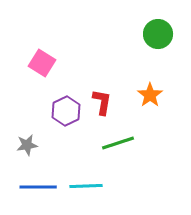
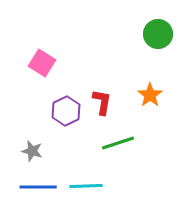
gray star: moved 5 px right, 6 px down; rotated 25 degrees clockwise
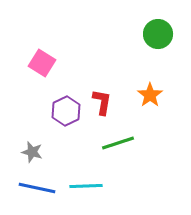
gray star: moved 1 px down
blue line: moved 1 px left, 1 px down; rotated 12 degrees clockwise
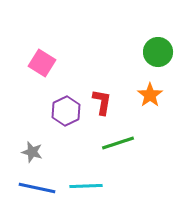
green circle: moved 18 px down
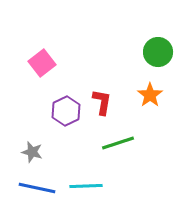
pink square: rotated 20 degrees clockwise
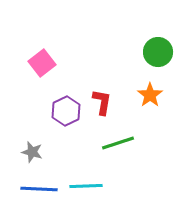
blue line: moved 2 px right, 1 px down; rotated 9 degrees counterclockwise
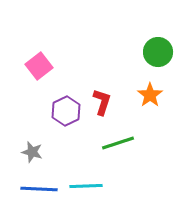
pink square: moved 3 px left, 3 px down
red L-shape: rotated 8 degrees clockwise
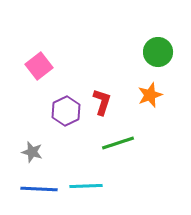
orange star: rotated 15 degrees clockwise
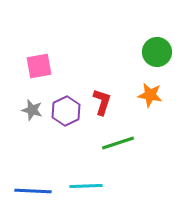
green circle: moved 1 px left
pink square: rotated 28 degrees clockwise
orange star: rotated 30 degrees clockwise
gray star: moved 42 px up
blue line: moved 6 px left, 2 px down
